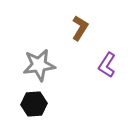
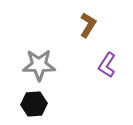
brown L-shape: moved 8 px right, 3 px up
gray star: rotated 8 degrees clockwise
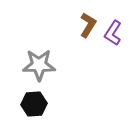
purple L-shape: moved 6 px right, 32 px up
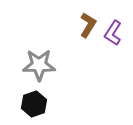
black hexagon: rotated 15 degrees counterclockwise
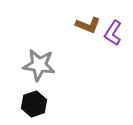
brown L-shape: rotated 80 degrees clockwise
gray star: rotated 8 degrees clockwise
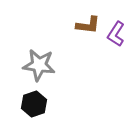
brown L-shape: rotated 15 degrees counterclockwise
purple L-shape: moved 3 px right, 1 px down
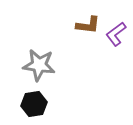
purple L-shape: rotated 20 degrees clockwise
black hexagon: rotated 10 degrees clockwise
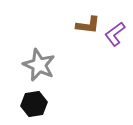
purple L-shape: moved 1 px left
gray star: rotated 16 degrees clockwise
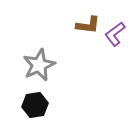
gray star: rotated 24 degrees clockwise
black hexagon: moved 1 px right, 1 px down
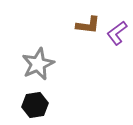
purple L-shape: moved 2 px right, 1 px up
gray star: moved 1 px left, 1 px up
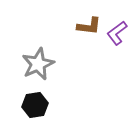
brown L-shape: moved 1 px right, 1 px down
